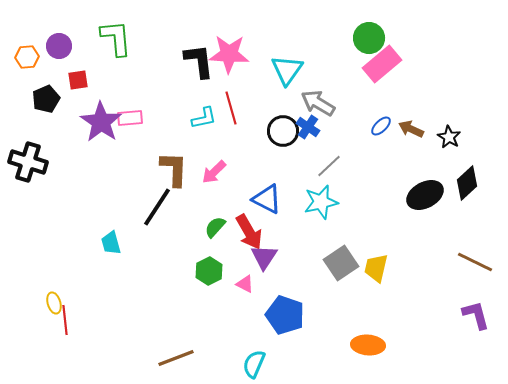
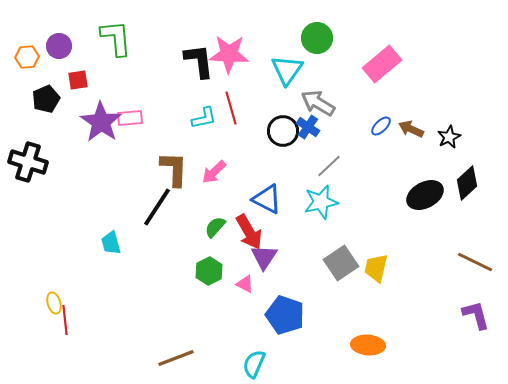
green circle at (369, 38): moved 52 px left
black star at (449, 137): rotated 15 degrees clockwise
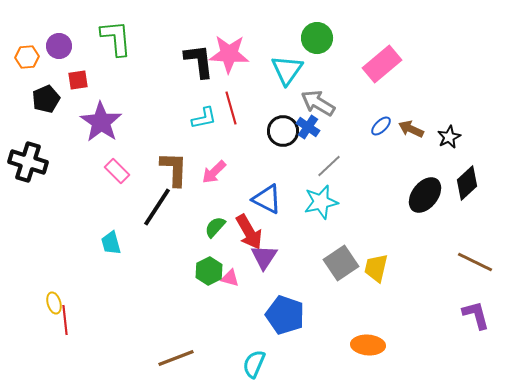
pink rectangle at (130, 118): moved 13 px left, 53 px down; rotated 50 degrees clockwise
black ellipse at (425, 195): rotated 24 degrees counterclockwise
pink triangle at (245, 284): moved 15 px left, 6 px up; rotated 12 degrees counterclockwise
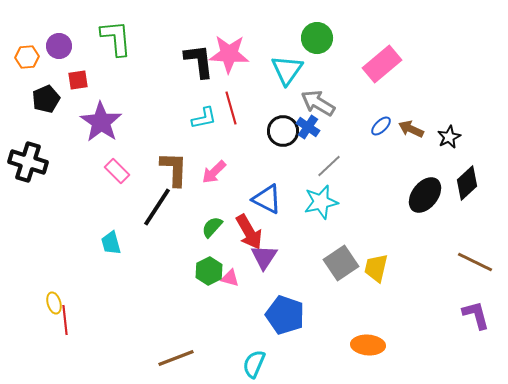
green semicircle at (215, 227): moved 3 px left
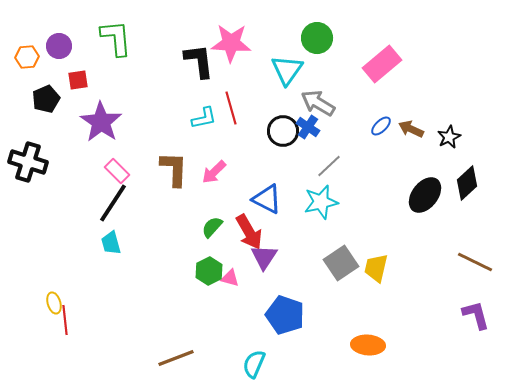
pink star at (229, 54): moved 2 px right, 11 px up
black line at (157, 207): moved 44 px left, 4 px up
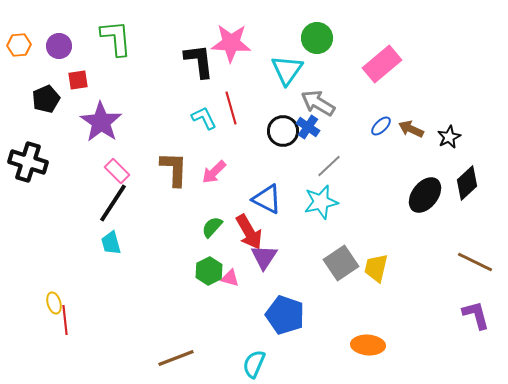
orange hexagon at (27, 57): moved 8 px left, 12 px up
cyan L-shape at (204, 118): rotated 104 degrees counterclockwise
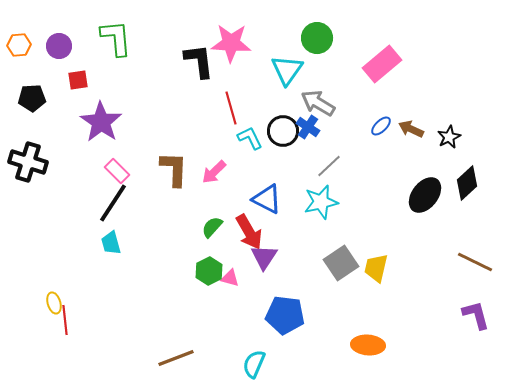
black pentagon at (46, 99): moved 14 px left, 1 px up; rotated 20 degrees clockwise
cyan L-shape at (204, 118): moved 46 px right, 20 px down
blue pentagon at (285, 315): rotated 12 degrees counterclockwise
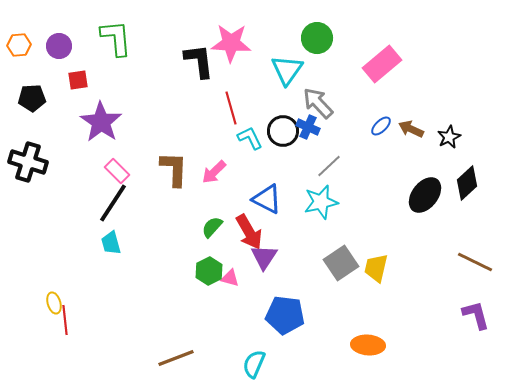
gray arrow at (318, 103): rotated 16 degrees clockwise
blue cross at (308, 127): rotated 10 degrees counterclockwise
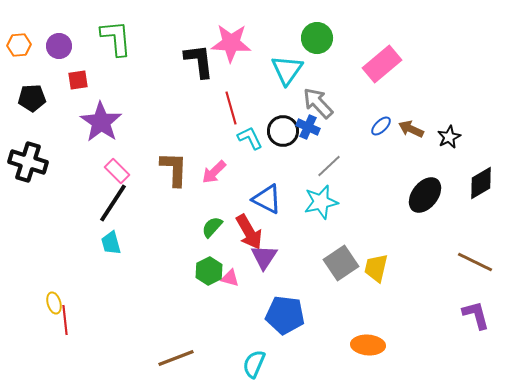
black diamond at (467, 183): moved 14 px right; rotated 12 degrees clockwise
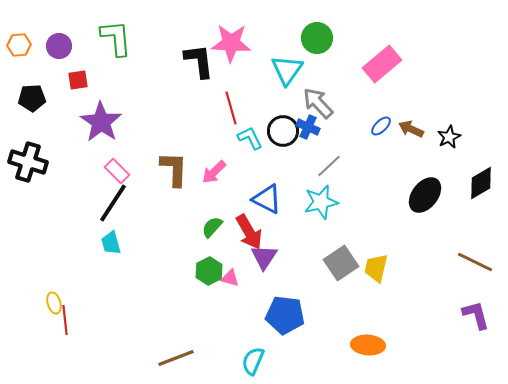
cyan semicircle at (254, 364): moved 1 px left, 3 px up
